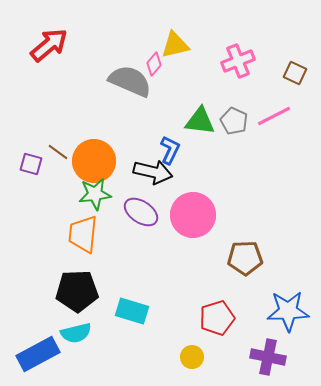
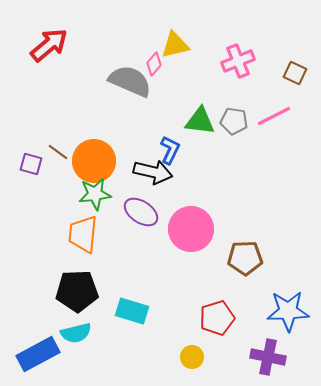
gray pentagon: rotated 16 degrees counterclockwise
pink circle: moved 2 px left, 14 px down
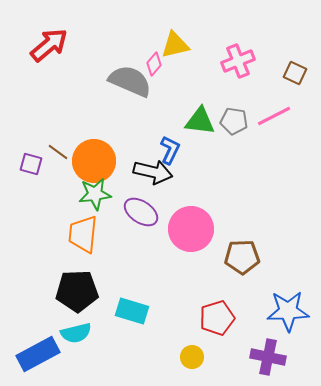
brown pentagon: moved 3 px left, 1 px up
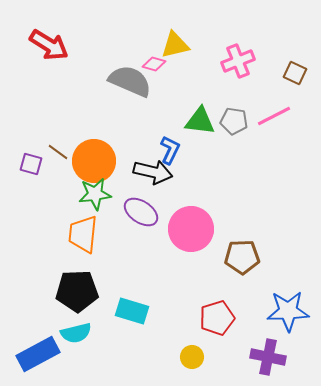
red arrow: rotated 72 degrees clockwise
pink diamond: rotated 65 degrees clockwise
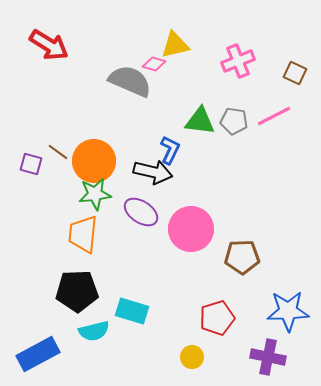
cyan semicircle: moved 18 px right, 2 px up
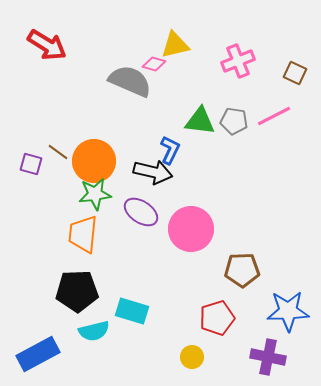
red arrow: moved 2 px left
brown pentagon: moved 13 px down
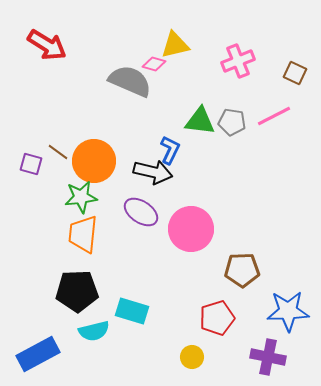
gray pentagon: moved 2 px left, 1 px down
green star: moved 14 px left, 3 px down
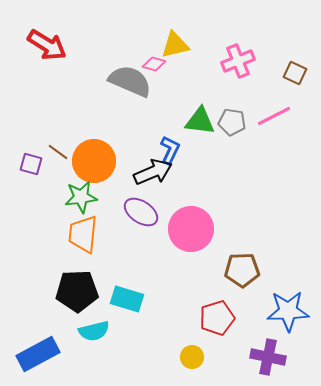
black arrow: rotated 36 degrees counterclockwise
cyan rectangle: moved 5 px left, 12 px up
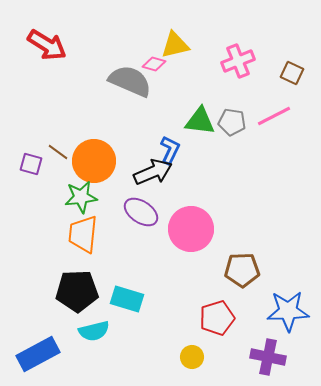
brown square: moved 3 px left
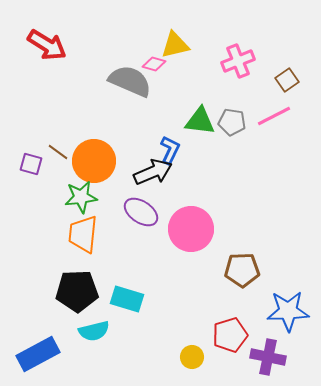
brown square: moved 5 px left, 7 px down; rotated 30 degrees clockwise
red pentagon: moved 13 px right, 17 px down
